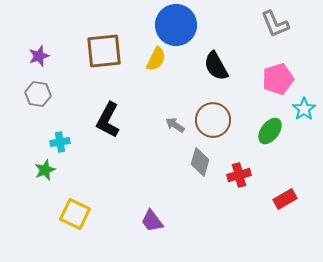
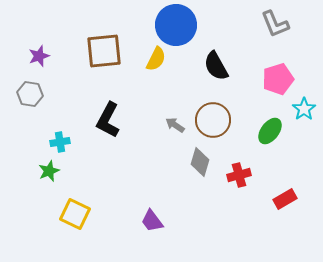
gray hexagon: moved 8 px left
green star: moved 4 px right, 1 px down
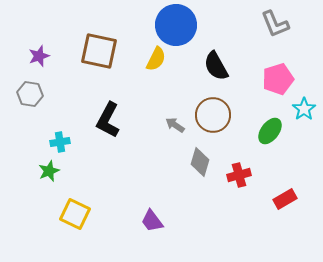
brown square: moved 5 px left; rotated 18 degrees clockwise
brown circle: moved 5 px up
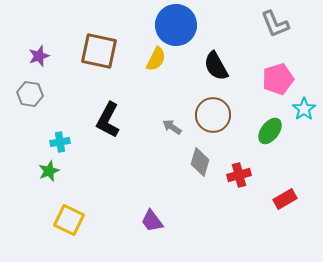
gray arrow: moved 3 px left, 2 px down
yellow square: moved 6 px left, 6 px down
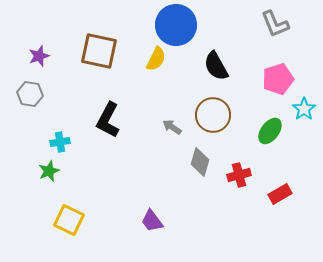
red rectangle: moved 5 px left, 5 px up
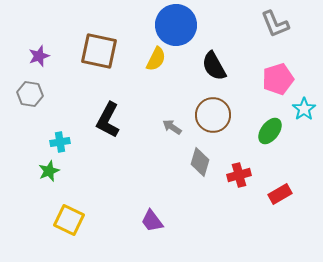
black semicircle: moved 2 px left
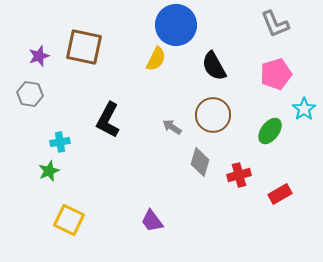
brown square: moved 15 px left, 4 px up
pink pentagon: moved 2 px left, 5 px up
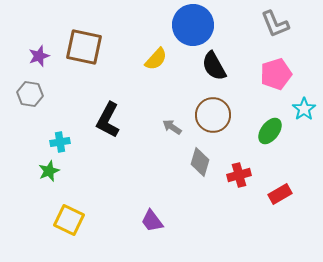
blue circle: moved 17 px right
yellow semicircle: rotated 15 degrees clockwise
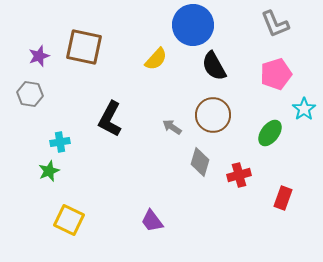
black L-shape: moved 2 px right, 1 px up
green ellipse: moved 2 px down
red rectangle: moved 3 px right, 4 px down; rotated 40 degrees counterclockwise
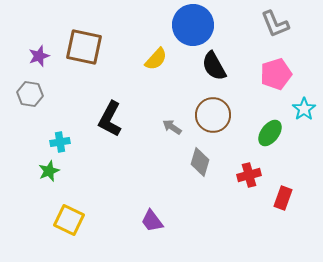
red cross: moved 10 px right
